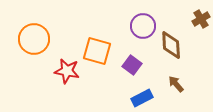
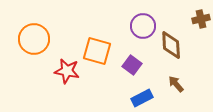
brown cross: rotated 18 degrees clockwise
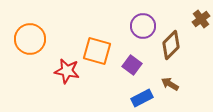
brown cross: rotated 24 degrees counterclockwise
orange circle: moved 4 px left
brown diamond: rotated 48 degrees clockwise
brown arrow: moved 6 px left; rotated 18 degrees counterclockwise
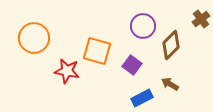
orange circle: moved 4 px right, 1 px up
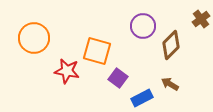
purple square: moved 14 px left, 13 px down
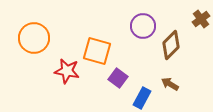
blue rectangle: rotated 35 degrees counterclockwise
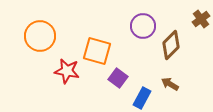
orange circle: moved 6 px right, 2 px up
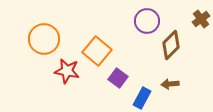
purple circle: moved 4 px right, 5 px up
orange circle: moved 4 px right, 3 px down
orange square: rotated 24 degrees clockwise
brown arrow: rotated 36 degrees counterclockwise
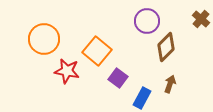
brown cross: rotated 12 degrees counterclockwise
brown diamond: moved 5 px left, 2 px down
brown arrow: rotated 114 degrees clockwise
